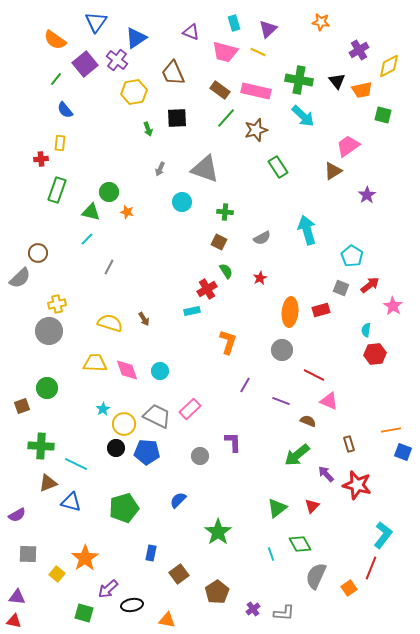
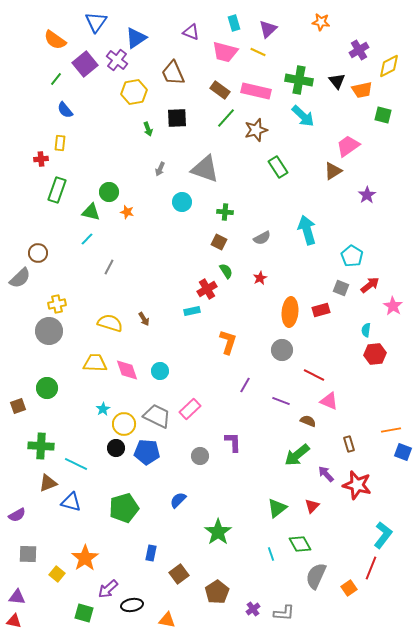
brown square at (22, 406): moved 4 px left
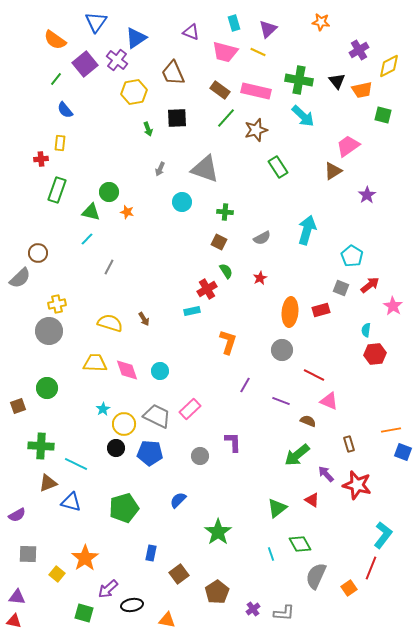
cyan arrow at (307, 230): rotated 32 degrees clockwise
blue pentagon at (147, 452): moved 3 px right, 1 px down
red triangle at (312, 506): moved 6 px up; rotated 42 degrees counterclockwise
